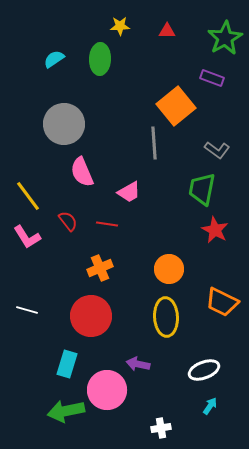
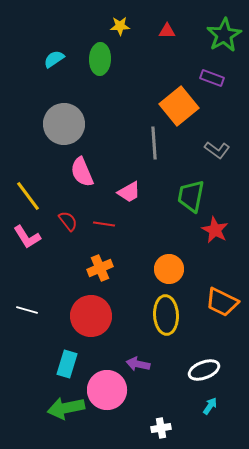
green star: moved 1 px left, 3 px up
orange square: moved 3 px right
green trapezoid: moved 11 px left, 7 px down
red line: moved 3 px left
yellow ellipse: moved 2 px up
green arrow: moved 3 px up
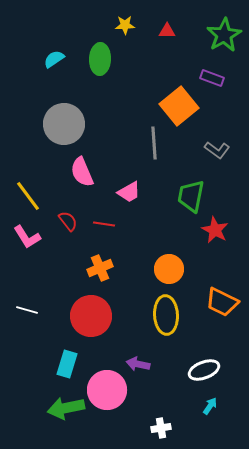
yellow star: moved 5 px right, 1 px up
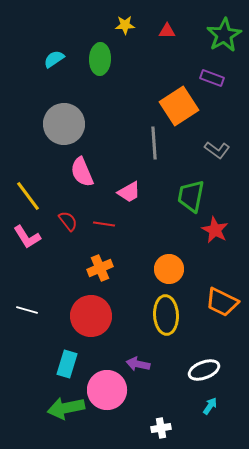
orange square: rotated 6 degrees clockwise
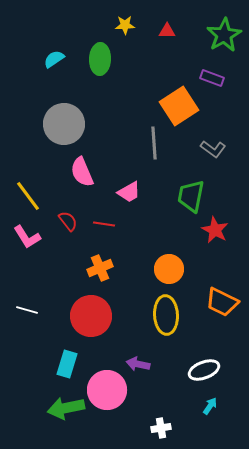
gray L-shape: moved 4 px left, 1 px up
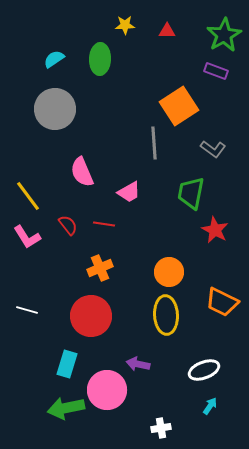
purple rectangle: moved 4 px right, 7 px up
gray circle: moved 9 px left, 15 px up
green trapezoid: moved 3 px up
red semicircle: moved 4 px down
orange circle: moved 3 px down
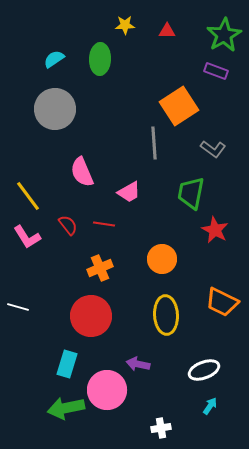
orange circle: moved 7 px left, 13 px up
white line: moved 9 px left, 3 px up
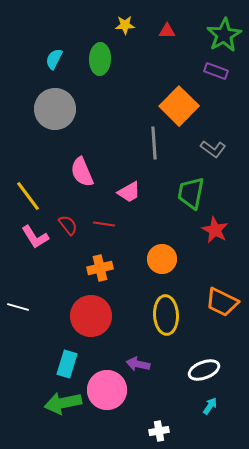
cyan semicircle: rotated 30 degrees counterclockwise
orange square: rotated 12 degrees counterclockwise
pink L-shape: moved 8 px right
orange cross: rotated 10 degrees clockwise
green arrow: moved 3 px left, 5 px up
white cross: moved 2 px left, 3 px down
